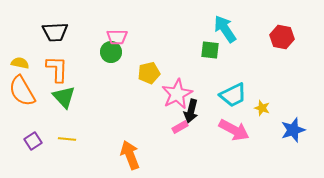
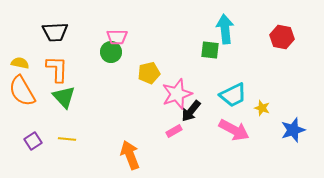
cyan arrow: rotated 28 degrees clockwise
pink star: rotated 8 degrees clockwise
black arrow: rotated 25 degrees clockwise
pink rectangle: moved 6 px left, 4 px down
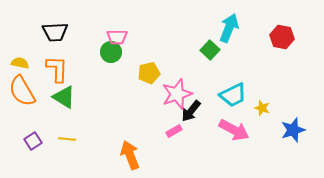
cyan arrow: moved 4 px right, 1 px up; rotated 28 degrees clockwise
green square: rotated 36 degrees clockwise
green triangle: rotated 15 degrees counterclockwise
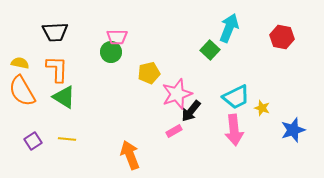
cyan trapezoid: moved 3 px right, 2 px down
pink arrow: rotated 56 degrees clockwise
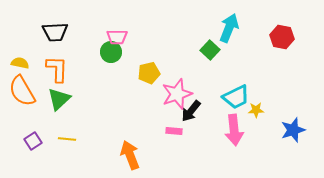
green triangle: moved 5 px left, 2 px down; rotated 45 degrees clockwise
yellow star: moved 6 px left, 2 px down; rotated 21 degrees counterclockwise
pink rectangle: rotated 35 degrees clockwise
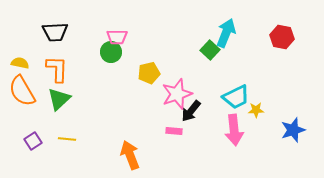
cyan arrow: moved 3 px left, 5 px down
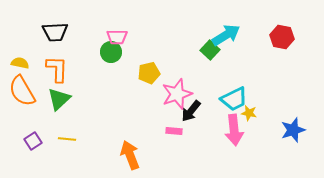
cyan arrow: moved 2 px down; rotated 36 degrees clockwise
cyan trapezoid: moved 2 px left, 2 px down
yellow star: moved 7 px left, 3 px down; rotated 14 degrees clockwise
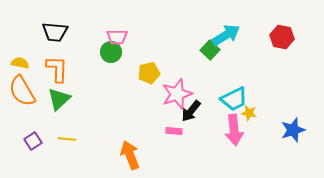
black trapezoid: rotated 8 degrees clockwise
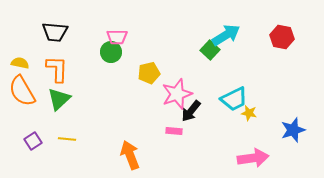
pink arrow: moved 19 px right, 28 px down; rotated 92 degrees counterclockwise
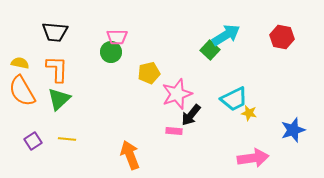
black arrow: moved 4 px down
